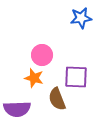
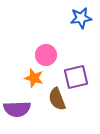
pink circle: moved 4 px right
purple square: rotated 15 degrees counterclockwise
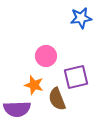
pink circle: moved 1 px down
orange star: moved 7 px down
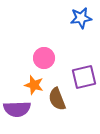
pink circle: moved 2 px left, 2 px down
purple square: moved 8 px right
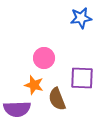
purple square: moved 2 px left, 1 px down; rotated 15 degrees clockwise
